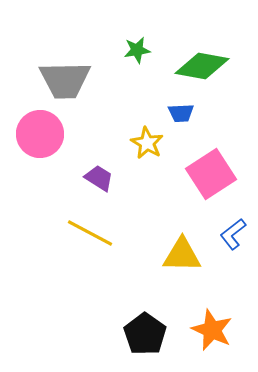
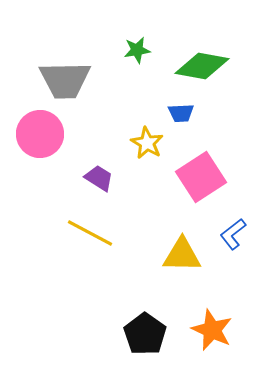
pink square: moved 10 px left, 3 px down
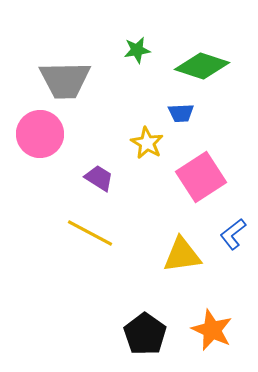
green diamond: rotated 8 degrees clockwise
yellow triangle: rotated 9 degrees counterclockwise
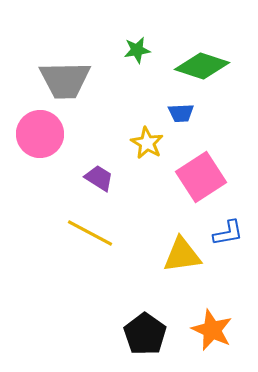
blue L-shape: moved 5 px left, 1 px up; rotated 152 degrees counterclockwise
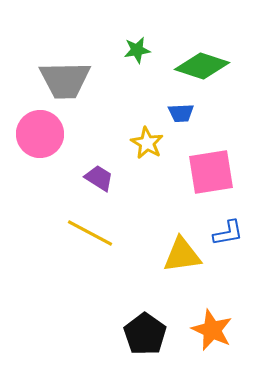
pink square: moved 10 px right, 5 px up; rotated 24 degrees clockwise
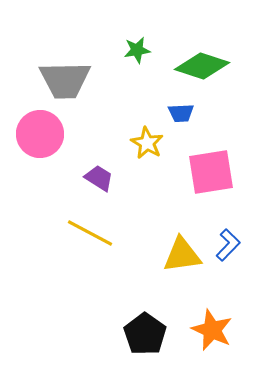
blue L-shape: moved 12 px down; rotated 36 degrees counterclockwise
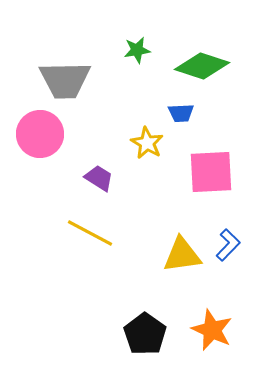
pink square: rotated 6 degrees clockwise
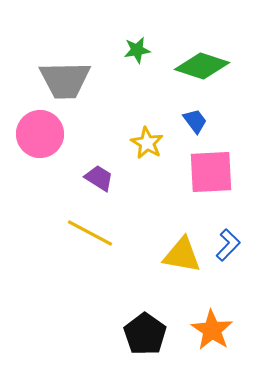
blue trapezoid: moved 14 px right, 8 px down; rotated 124 degrees counterclockwise
yellow triangle: rotated 18 degrees clockwise
orange star: rotated 9 degrees clockwise
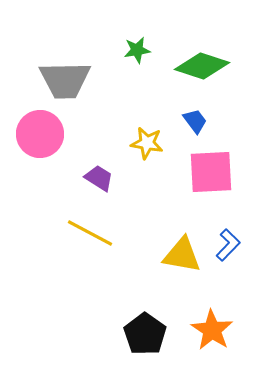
yellow star: rotated 20 degrees counterclockwise
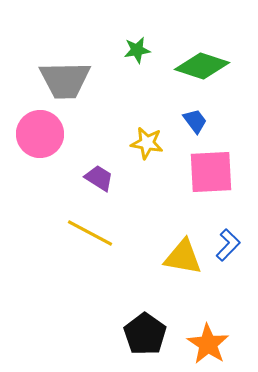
yellow triangle: moved 1 px right, 2 px down
orange star: moved 4 px left, 14 px down
